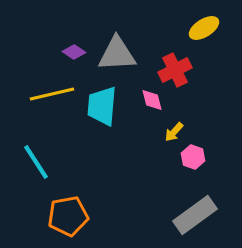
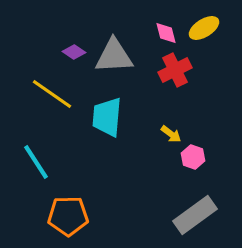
gray triangle: moved 3 px left, 2 px down
yellow line: rotated 48 degrees clockwise
pink diamond: moved 14 px right, 67 px up
cyan trapezoid: moved 5 px right, 11 px down
yellow arrow: moved 3 px left, 2 px down; rotated 95 degrees counterclockwise
orange pentagon: rotated 9 degrees clockwise
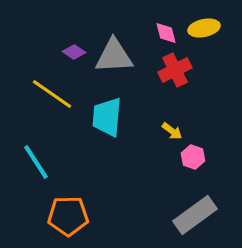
yellow ellipse: rotated 20 degrees clockwise
yellow arrow: moved 1 px right, 3 px up
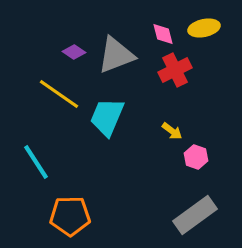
pink diamond: moved 3 px left, 1 px down
gray triangle: moved 2 px right, 1 px up; rotated 18 degrees counterclockwise
yellow line: moved 7 px right
cyan trapezoid: rotated 18 degrees clockwise
pink hexagon: moved 3 px right
orange pentagon: moved 2 px right
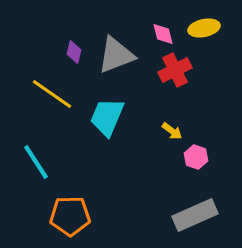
purple diamond: rotated 70 degrees clockwise
yellow line: moved 7 px left
gray rectangle: rotated 12 degrees clockwise
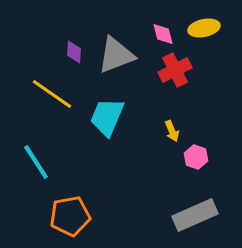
purple diamond: rotated 10 degrees counterclockwise
yellow arrow: rotated 30 degrees clockwise
orange pentagon: rotated 9 degrees counterclockwise
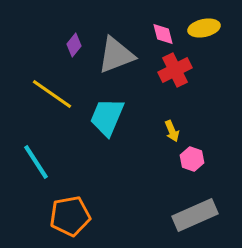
purple diamond: moved 7 px up; rotated 35 degrees clockwise
pink hexagon: moved 4 px left, 2 px down
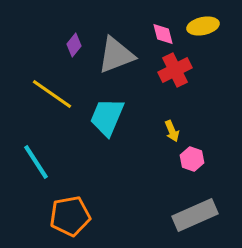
yellow ellipse: moved 1 px left, 2 px up
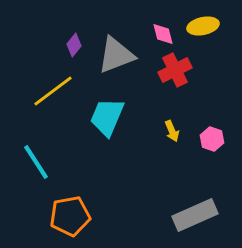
yellow line: moved 1 px right, 3 px up; rotated 72 degrees counterclockwise
pink hexagon: moved 20 px right, 20 px up
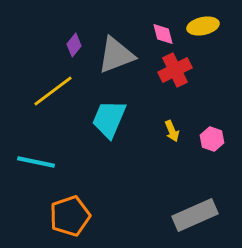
cyan trapezoid: moved 2 px right, 2 px down
cyan line: rotated 45 degrees counterclockwise
orange pentagon: rotated 9 degrees counterclockwise
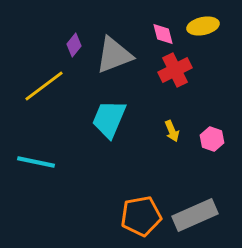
gray triangle: moved 2 px left
yellow line: moved 9 px left, 5 px up
orange pentagon: moved 71 px right; rotated 9 degrees clockwise
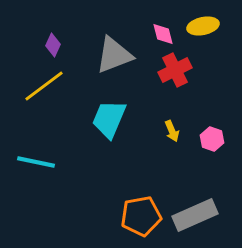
purple diamond: moved 21 px left; rotated 15 degrees counterclockwise
